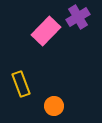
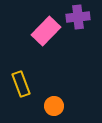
purple cross: rotated 25 degrees clockwise
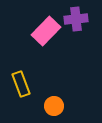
purple cross: moved 2 px left, 2 px down
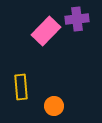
purple cross: moved 1 px right
yellow rectangle: moved 3 px down; rotated 15 degrees clockwise
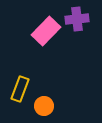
yellow rectangle: moved 1 px left, 2 px down; rotated 25 degrees clockwise
orange circle: moved 10 px left
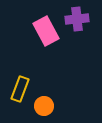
pink rectangle: rotated 72 degrees counterclockwise
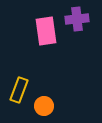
pink rectangle: rotated 20 degrees clockwise
yellow rectangle: moved 1 px left, 1 px down
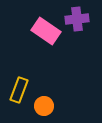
pink rectangle: rotated 48 degrees counterclockwise
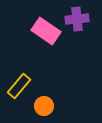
yellow rectangle: moved 4 px up; rotated 20 degrees clockwise
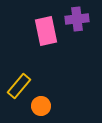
pink rectangle: rotated 44 degrees clockwise
orange circle: moved 3 px left
